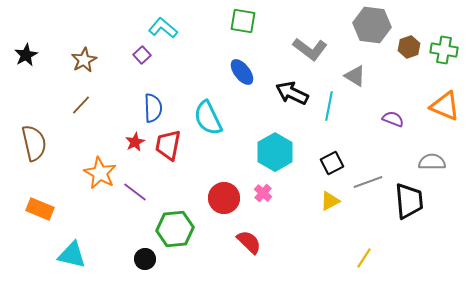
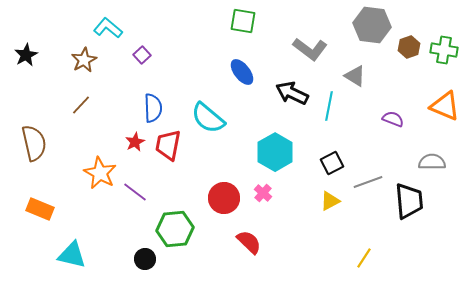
cyan L-shape: moved 55 px left
cyan semicircle: rotated 24 degrees counterclockwise
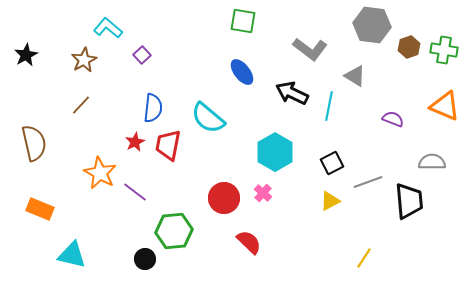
blue semicircle: rotated 8 degrees clockwise
green hexagon: moved 1 px left, 2 px down
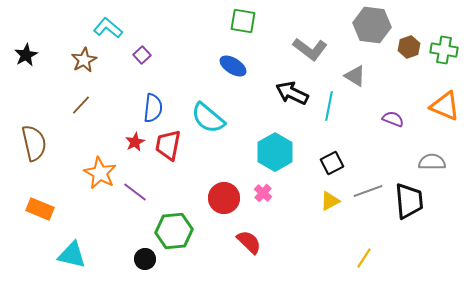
blue ellipse: moved 9 px left, 6 px up; rotated 20 degrees counterclockwise
gray line: moved 9 px down
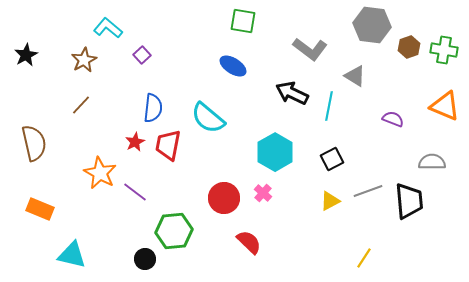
black square: moved 4 px up
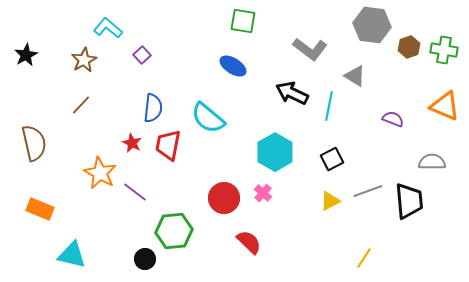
red star: moved 3 px left, 1 px down; rotated 18 degrees counterclockwise
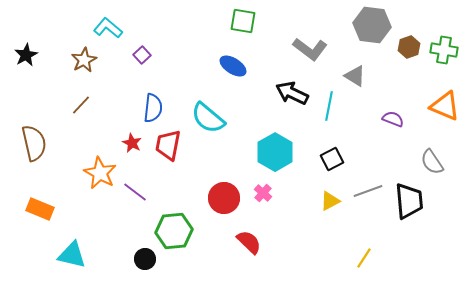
gray semicircle: rotated 124 degrees counterclockwise
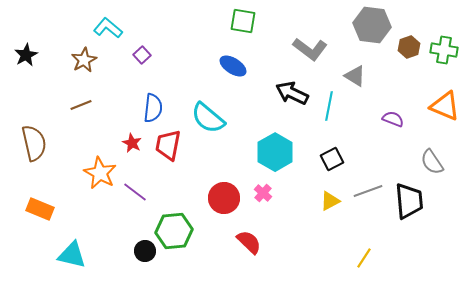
brown line: rotated 25 degrees clockwise
black circle: moved 8 px up
